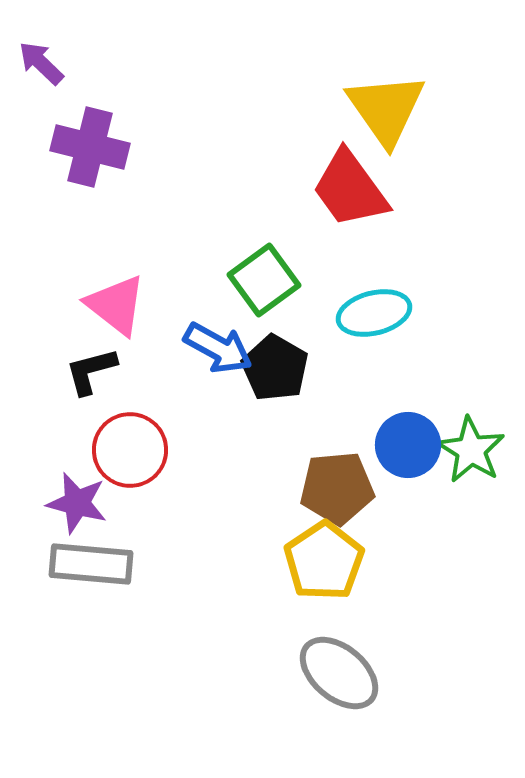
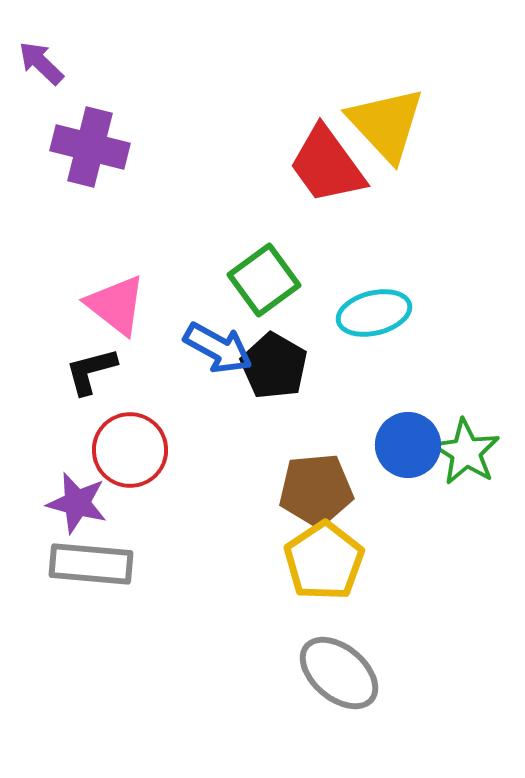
yellow triangle: moved 15 px down; rotated 8 degrees counterclockwise
red trapezoid: moved 23 px left, 24 px up
black pentagon: moved 1 px left, 2 px up
green star: moved 5 px left, 2 px down
brown pentagon: moved 21 px left, 2 px down
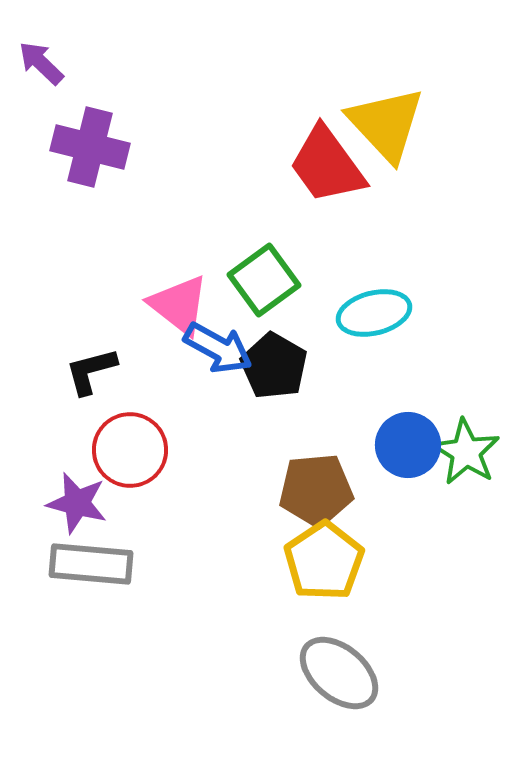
pink triangle: moved 63 px right
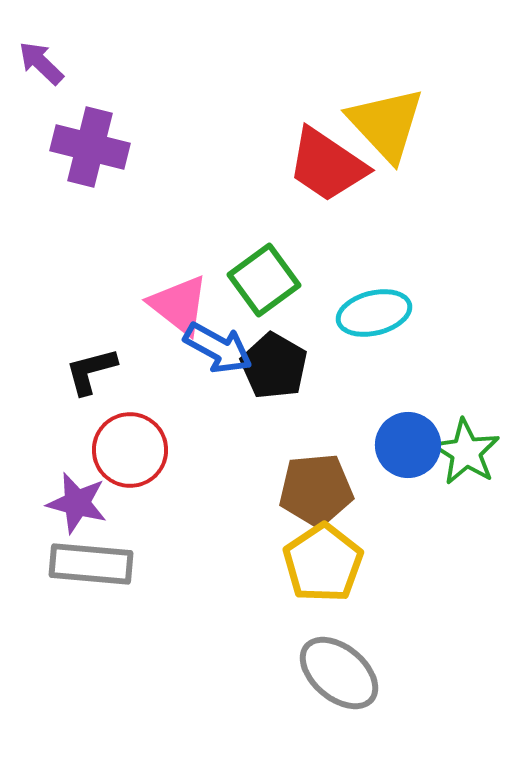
red trapezoid: rotated 20 degrees counterclockwise
yellow pentagon: moved 1 px left, 2 px down
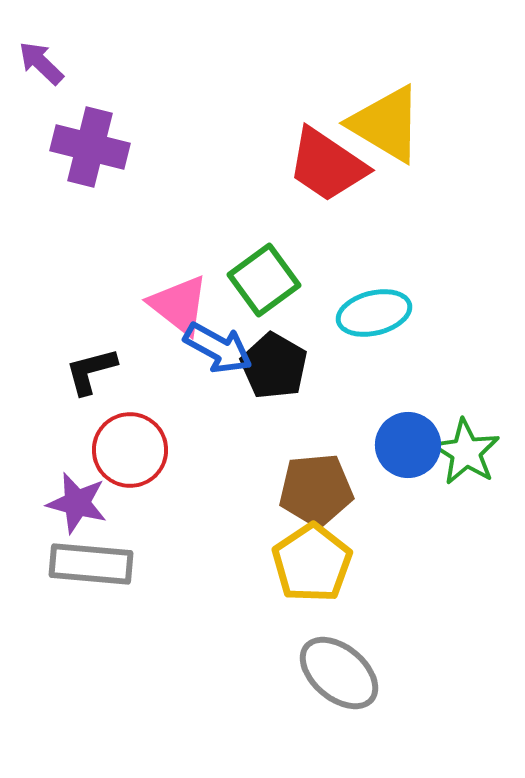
yellow triangle: rotated 16 degrees counterclockwise
yellow pentagon: moved 11 px left
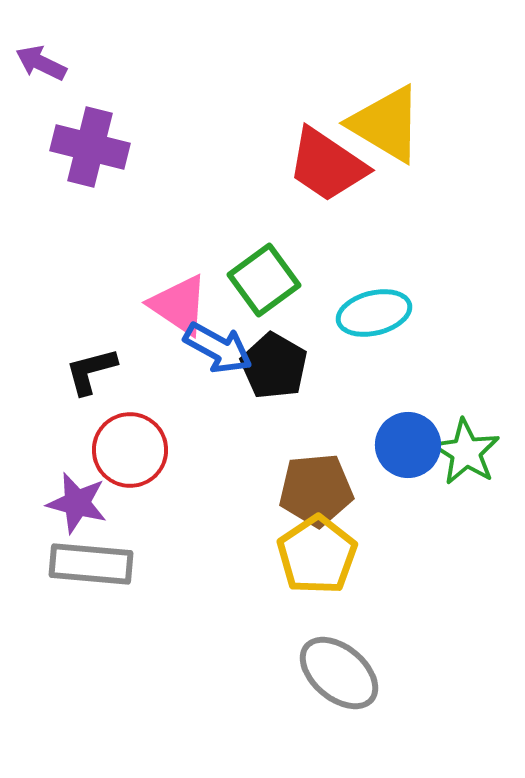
purple arrow: rotated 18 degrees counterclockwise
pink triangle: rotated 4 degrees counterclockwise
yellow pentagon: moved 5 px right, 8 px up
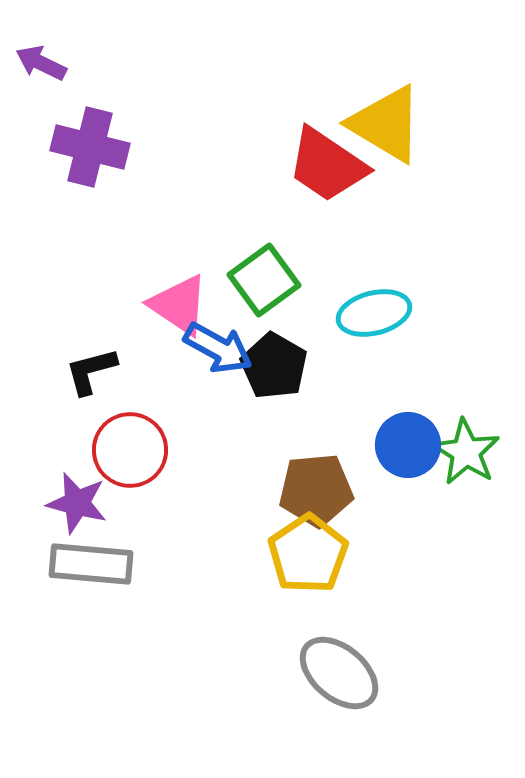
yellow pentagon: moved 9 px left, 1 px up
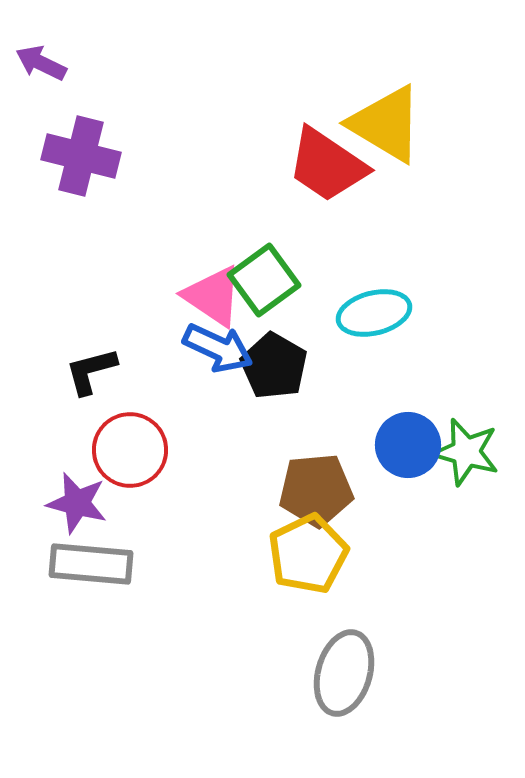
purple cross: moved 9 px left, 9 px down
pink triangle: moved 34 px right, 9 px up
blue arrow: rotated 4 degrees counterclockwise
green star: rotated 16 degrees counterclockwise
yellow pentagon: rotated 8 degrees clockwise
gray ellipse: moved 5 px right; rotated 66 degrees clockwise
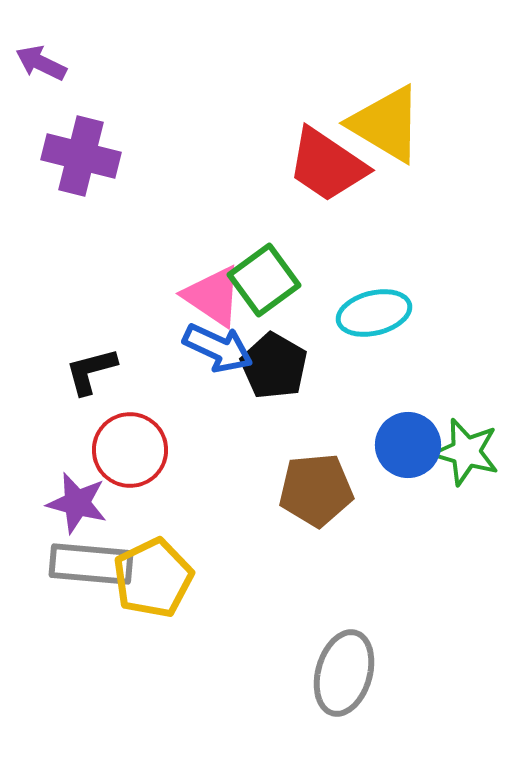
yellow pentagon: moved 155 px left, 24 px down
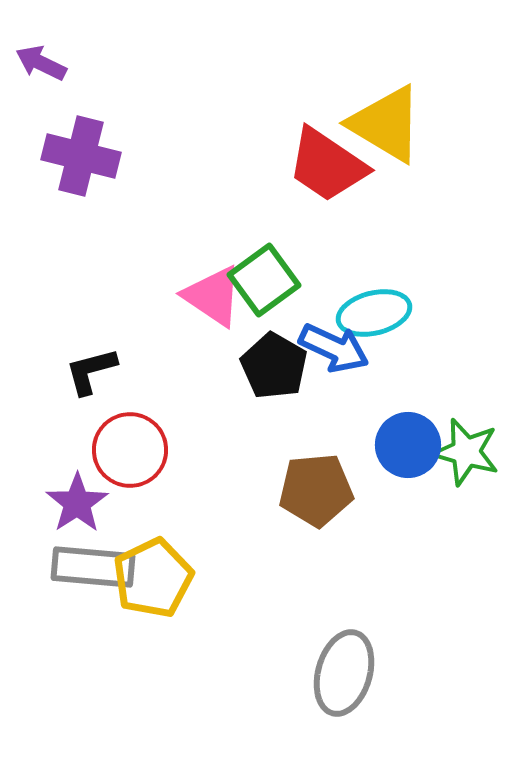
blue arrow: moved 116 px right
purple star: rotated 24 degrees clockwise
gray rectangle: moved 2 px right, 3 px down
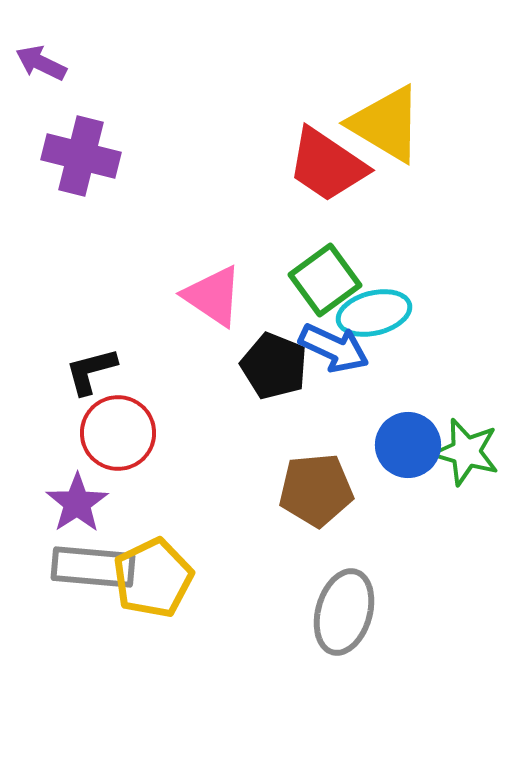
green square: moved 61 px right
black pentagon: rotated 8 degrees counterclockwise
red circle: moved 12 px left, 17 px up
gray ellipse: moved 61 px up
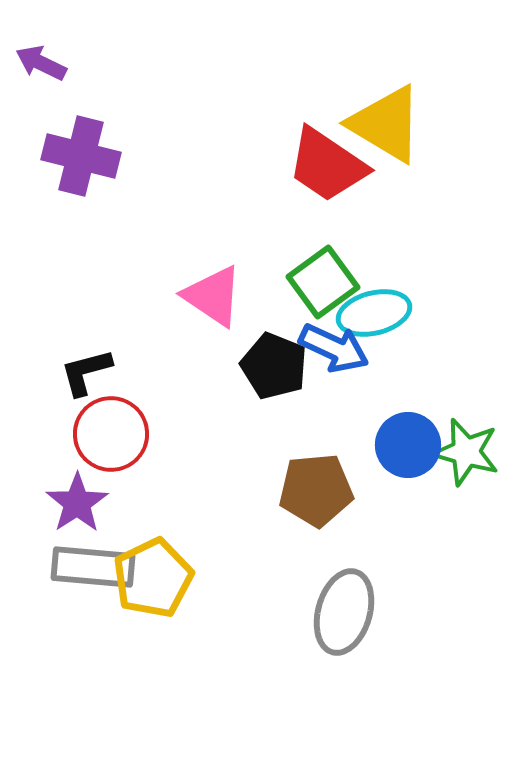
green square: moved 2 px left, 2 px down
black L-shape: moved 5 px left, 1 px down
red circle: moved 7 px left, 1 px down
